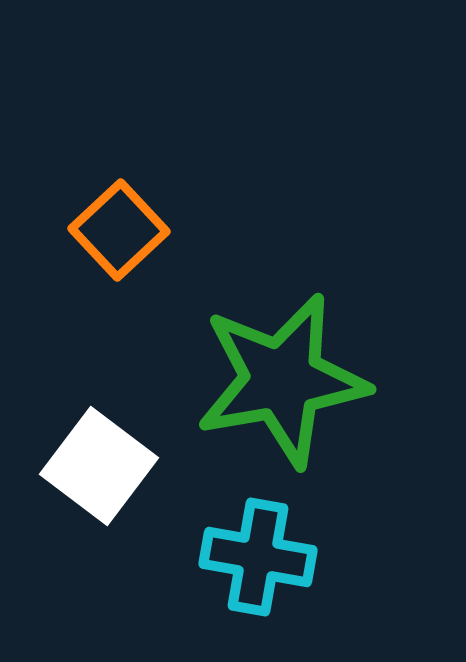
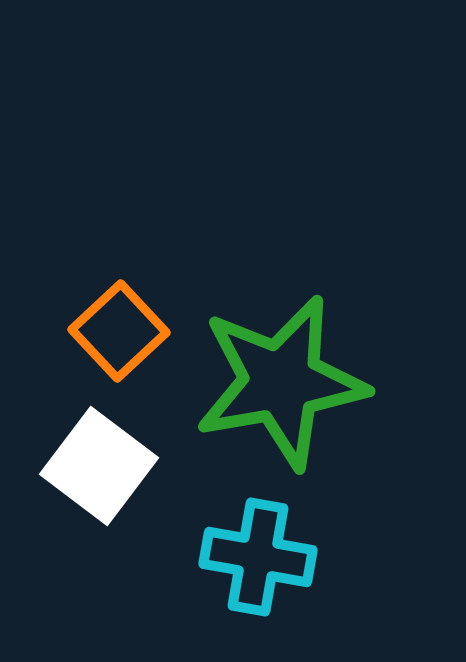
orange square: moved 101 px down
green star: moved 1 px left, 2 px down
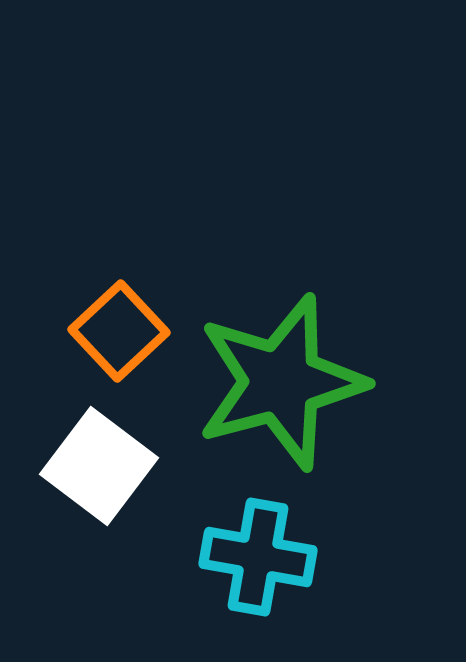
green star: rotated 5 degrees counterclockwise
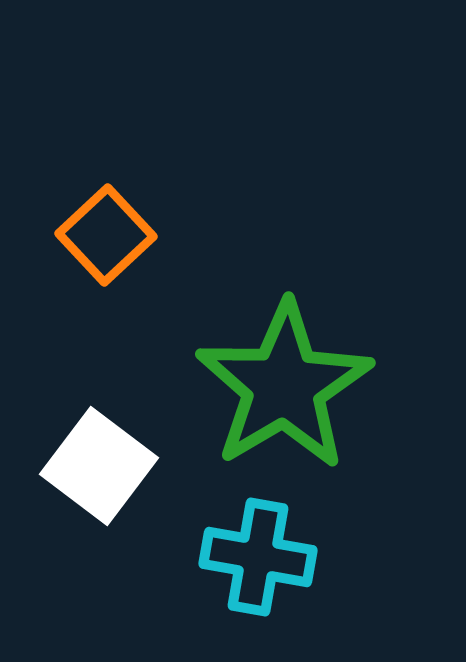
orange square: moved 13 px left, 96 px up
green star: moved 3 px right, 4 px down; rotated 16 degrees counterclockwise
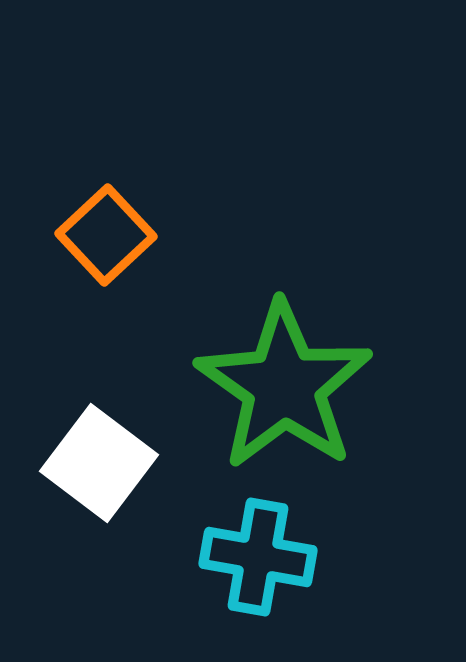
green star: rotated 6 degrees counterclockwise
white square: moved 3 px up
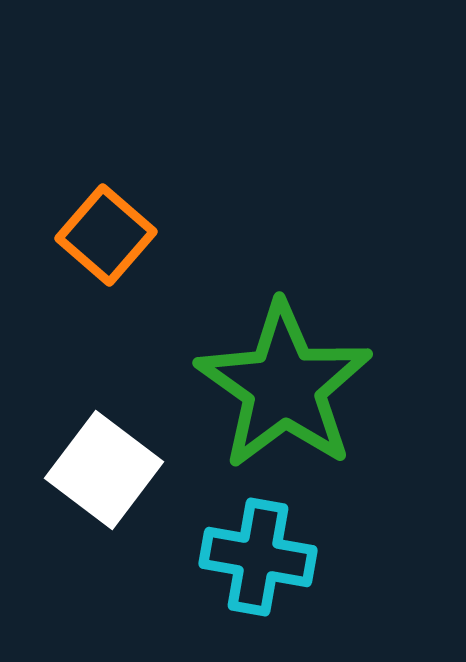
orange square: rotated 6 degrees counterclockwise
white square: moved 5 px right, 7 px down
